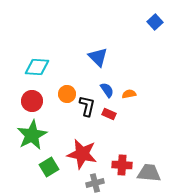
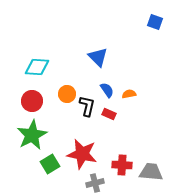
blue square: rotated 28 degrees counterclockwise
green square: moved 1 px right, 3 px up
gray trapezoid: moved 2 px right, 1 px up
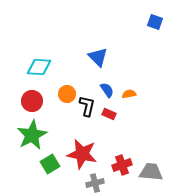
cyan diamond: moved 2 px right
red cross: rotated 24 degrees counterclockwise
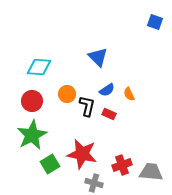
blue semicircle: rotated 91 degrees clockwise
orange semicircle: rotated 104 degrees counterclockwise
gray cross: moved 1 px left; rotated 30 degrees clockwise
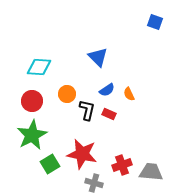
black L-shape: moved 4 px down
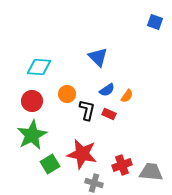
orange semicircle: moved 2 px left, 2 px down; rotated 120 degrees counterclockwise
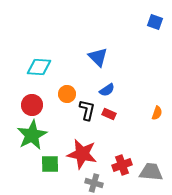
orange semicircle: moved 30 px right, 17 px down; rotated 16 degrees counterclockwise
red circle: moved 4 px down
green square: rotated 30 degrees clockwise
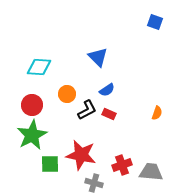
black L-shape: rotated 50 degrees clockwise
red star: moved 1 px left, 1 px down
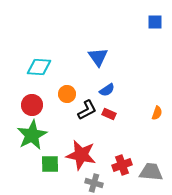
blue square: rotated 21 degrees counterclockwise
blue triangle: rotated 10 degrees clockwise
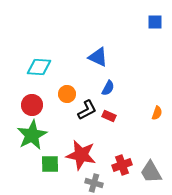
blue triangle: rotated 30 degrees counterclockwise
blue semicircle: moved 1 px right, 2 px up; rotated 28 degrees counterclockwise
red rectangle: moved 2 px down
gray trapezoid: rotated 125 degrees counterclockwise
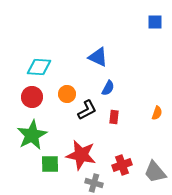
red circle: moved 8 px up
red rectangle: moved 5 px right, 1 px down; rotated 72 degrees clockwise
gray trapezoid: moved 4 px right; rotated 10 degrees counterclockwise
